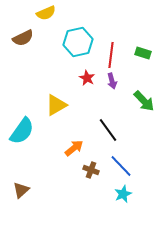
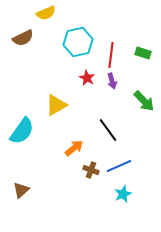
blue line: moved 2 px left; rotated 70 degrees counterclockwise
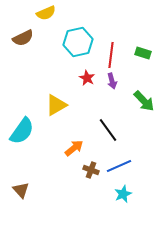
brown triangle: rotated 30 degrees counterclockwise
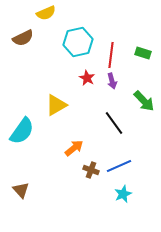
black line: moved 6 px right, 7 px up
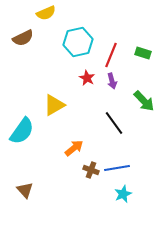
red line: rotated 15 degrees clockwise
yellow triangle: moved 2 px left
blue line: moved 2 px left, 2 px down; rotated 15 degrees clockwise
brown triangle: moved 4 px right
